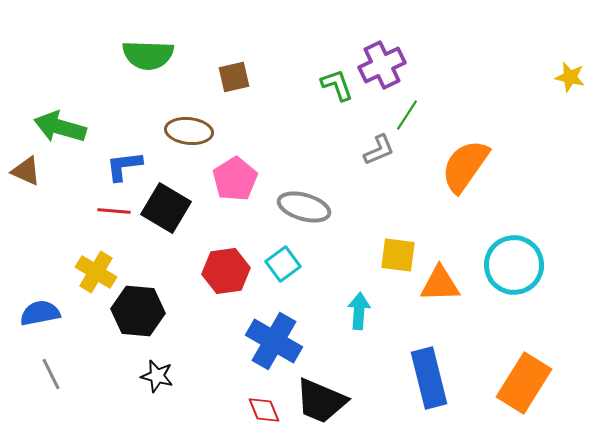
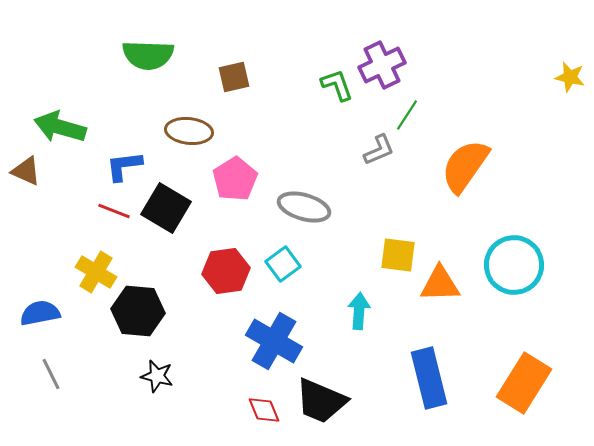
red line: rotated 16 degrees clockwise
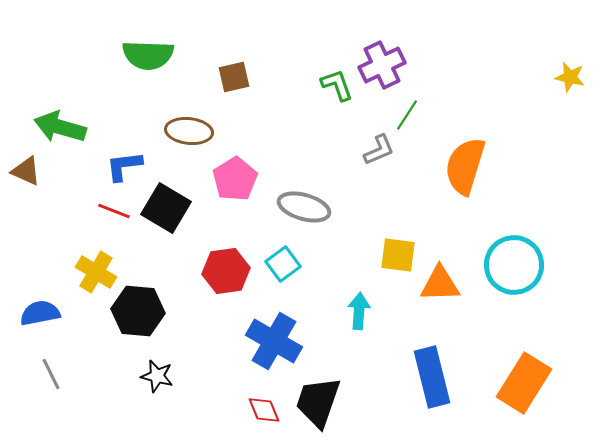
orange semicircle: rotated 18 degrees counterclockwise
blue rectangle: moved 3 px right, 1 px up
black trapezoid: moved 3 px left, 1 px down; rotated 86 degrees clockwise
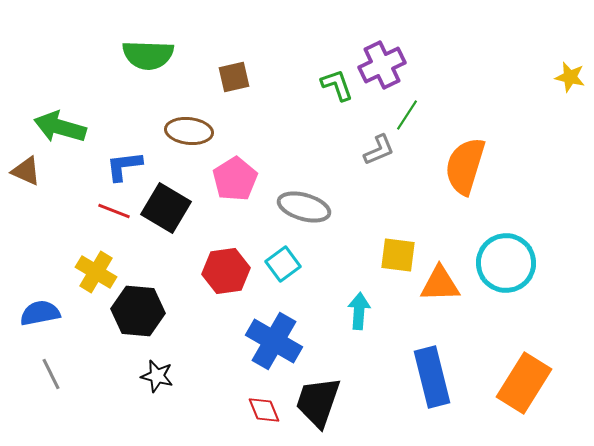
cyan circle: moved 8 px left, 2 px up
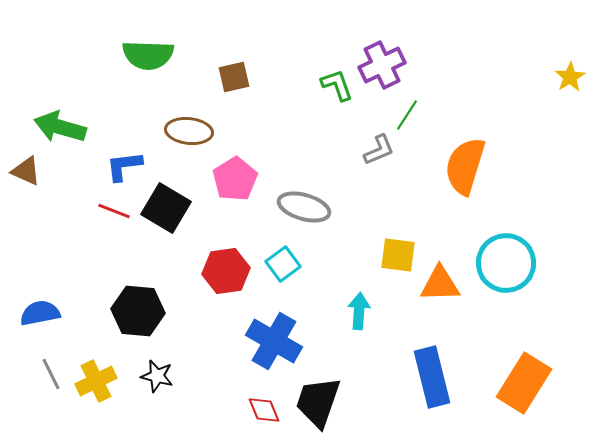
yellow star: rotated 28 degrees clockwise
yellow cross: moved 109 px down; rotated 33 degrees clockwise
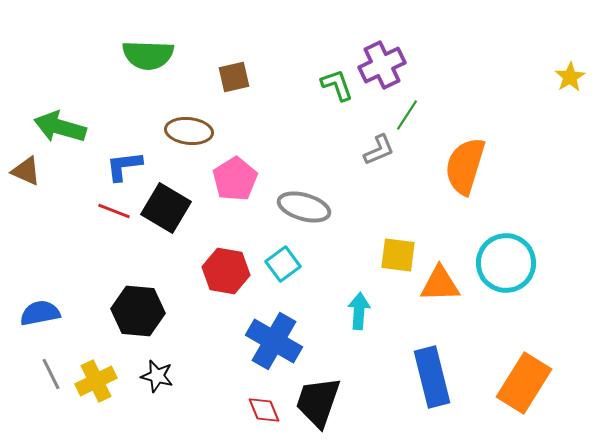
red hexagon: rotated 18 degrees clockwise
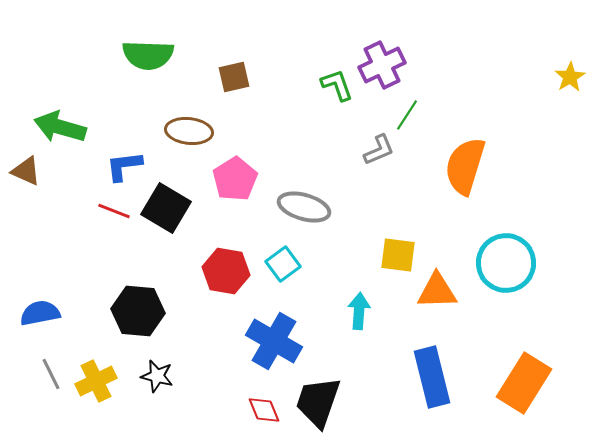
orange triangle: moved 3 px left, 7 px down
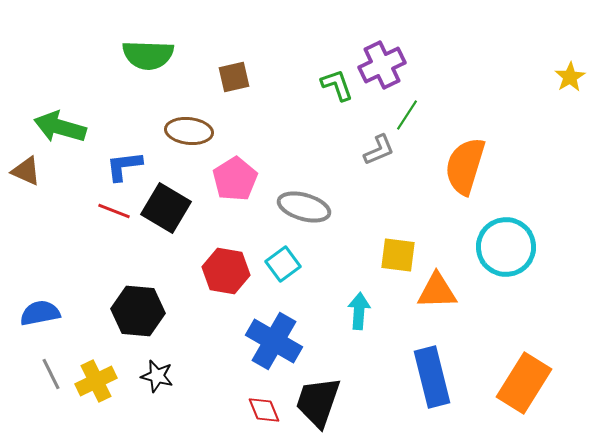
cyan circle: moved 16 px up
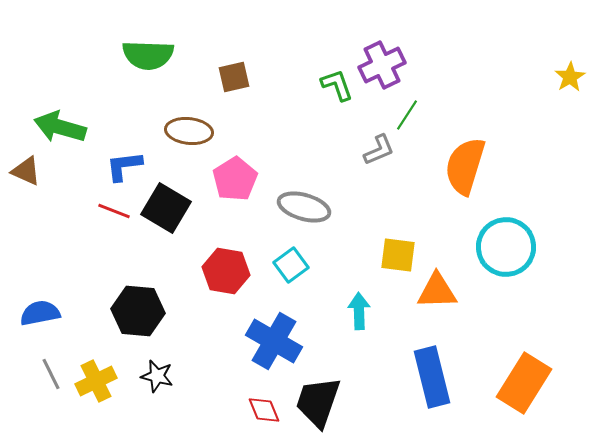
cyan square: moved 8 px right, 1 px down
cyan arrow: rotated 6 degrees counterclockwise
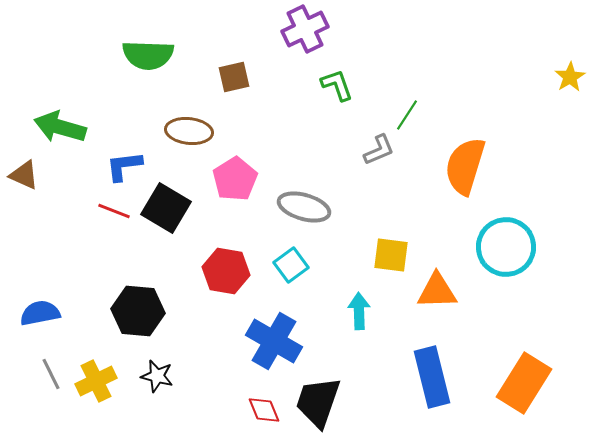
purple cross: moved 77 px left, 36 px up
brown triangle: moved 2 px left, 4 px down
yellow square: moved 7 px left
